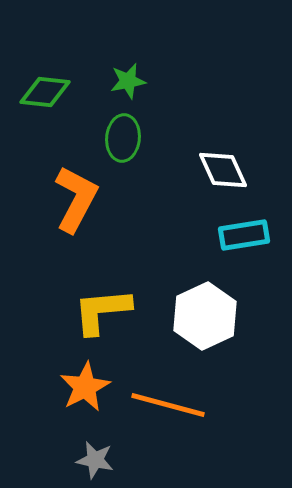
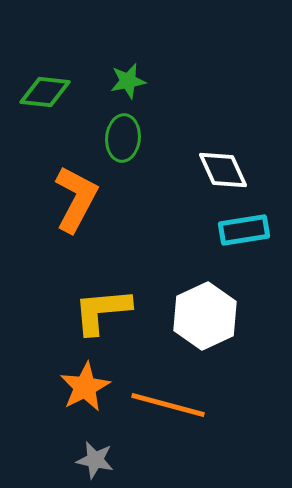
cyan rectangle: moved 5 px up
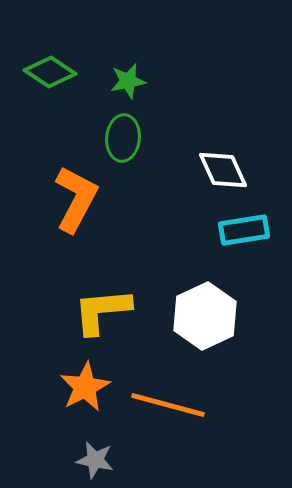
green diamond: moved 5 px right, 20 px up; rotated 27 degrees clockwise
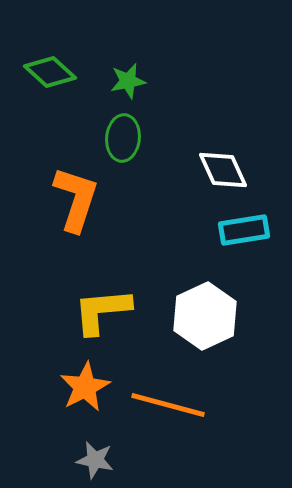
green diamond: rotated 9 degrees clockwise
orange L-shape: rotated 10 degrees counterclockwise
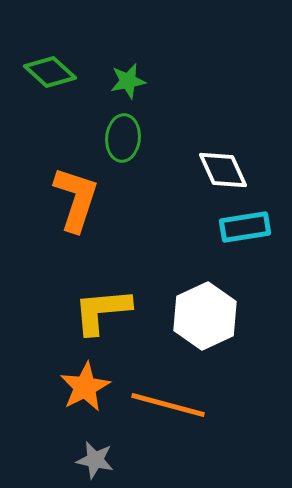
cyan rectangle: moved 1 px right, 3 px up
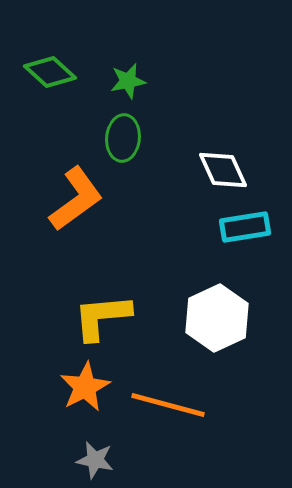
orange L-shape: rotated 36 degrees clockwise
yellow L-shape: moved 6 px down
white hexagon: moved 12 px right, 2 px down
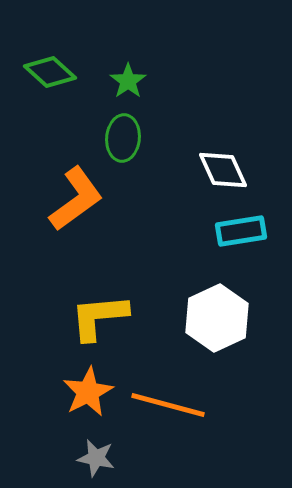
green star: rotated 24 degrees counterclockwise
cyan rectangle: moved 4 px left, 4 px down
yellow L-shape: moved 3 px left
orange star: moved 3 px right, 5 px down
gray star: moved 1 px right, 2 px up
